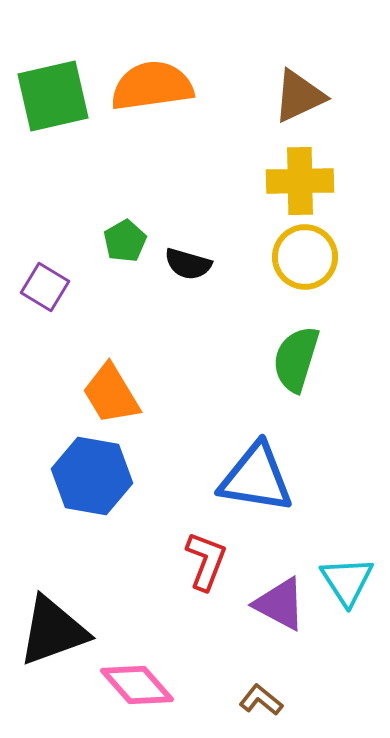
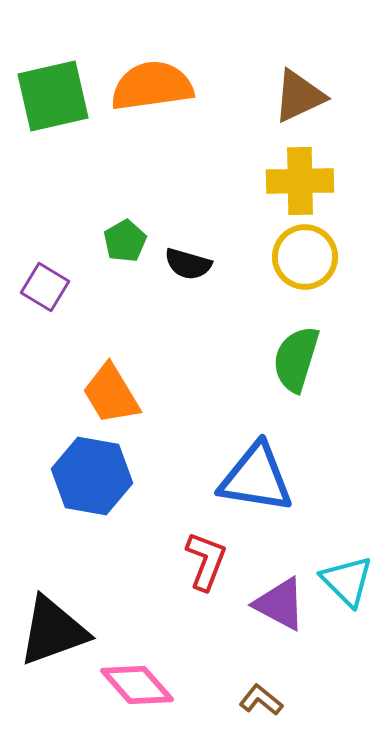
cyan triangle: rotated 12 degrees counterclockwise
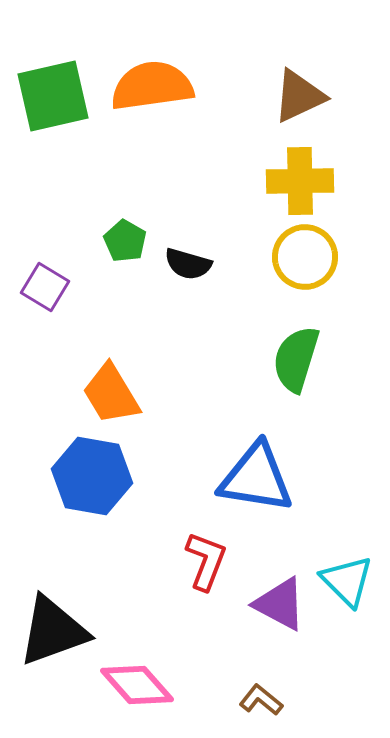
green pentagon: rotated 12 degrees counterclockwise
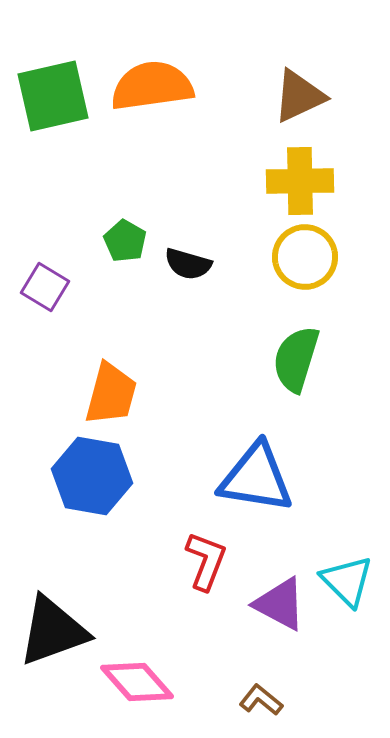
orange trapezoid: rotated 134 degrees counterclockwise
pink diamond: moved 3 px up
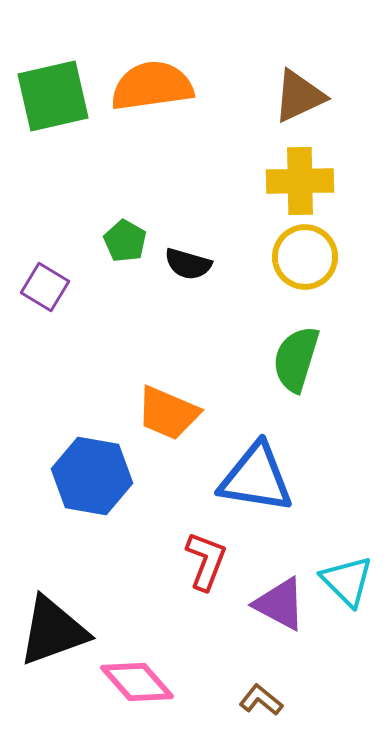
orange trapezoid: moved 57 px right, 19 px down; rotated 98 degrees clockwise
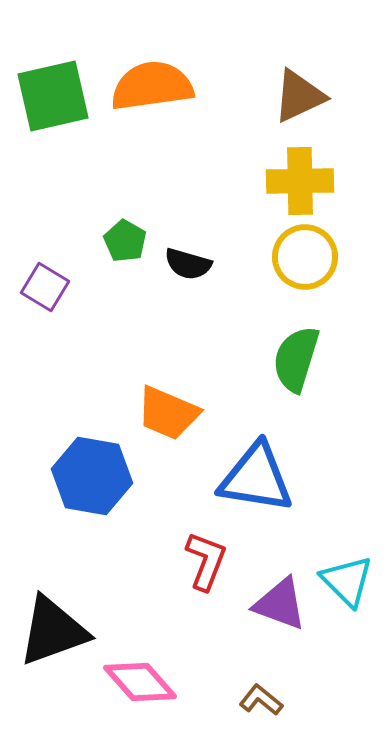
purple triangle: rotated 8 degrees counterclockwise
pink diamond: moved 3 px right
